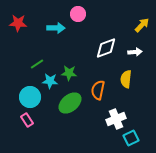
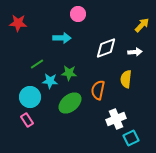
cyan arrow: moved 6 px right, 10 px down
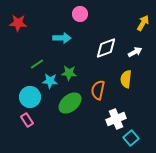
pink circle: moved 2 px right
yellow arrow: moved 1 px right, 2 px up; rotated 14 degrees counterclockwise
white arrow: rotated 24 degrees counterclockwise
cyan square: rotated 14 degrees counterclockwise
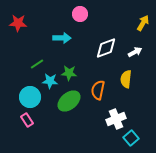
green ellipse: moved 1 px left, 2 px up
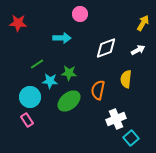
white arrow: moved 3 px right, 2 px up
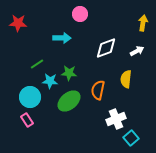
yellow arrow: rotated 21 degrees counterclockwise
white arrow: moved 1 px left, 1 px down
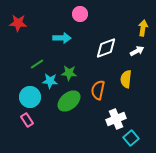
yellow arrow: moved 5 px down
